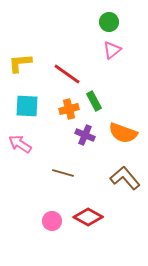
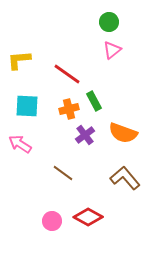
yellow L-shape: moved 1 px left, 3 px up
purple cross: rotated 30 degrees clockwise
brown line: rotated 20 degrees clockwise
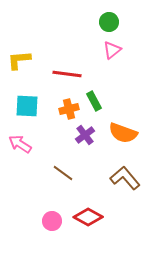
red line: rotated 28 degrees counterclockwise
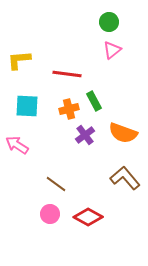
pink arrow: moved 3 px left, 1 px down
brown line: moved 7 px left, 11 px down
pink circle: moved 2 px left, 7 px up
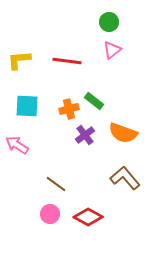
red line: moved 13 px up
green rectangle: rotated 24 degrees counterclockwise
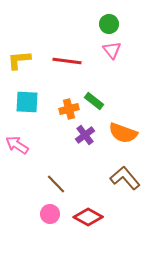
green circle: moved 2 px down
pink triangle: rotated 30 degrees counterclockwise
cyan square: moved 4 px up
brown line: rotated 10 degrees clockwise
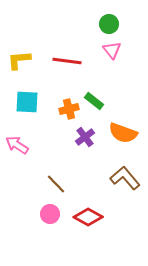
purple cross: moved 2 px down
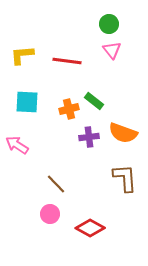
yellow L-shape: moved 3 px right, 5 px up
purple cross: moved 4 px right; rotated 30 degrees clockwise
brown L-shape: rotated 36 degrees clockwise
red diamond: moved 2 px right, 11 px down
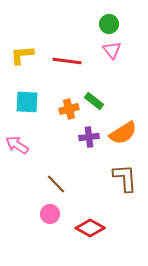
orange semicircle: rotated 52 degrees counterclockwise
